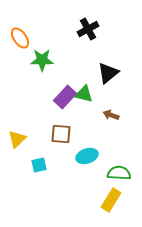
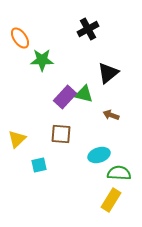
cyan ellipse: moved 12 px right, 1 px up
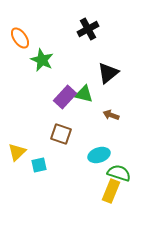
green star: rotated 25 degrees clockwise
brown square: rotated 15 degrees clockwise
yellow triangle: moved 13 px down
green semicircle: rotated 15 degrees clockwise
yellow rectangle: moved 9 px up; rotated 10 degrees counterclockwise
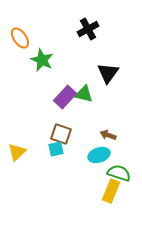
black triangle: rotated 15 degrees counterclockwise
brown arrow: moved 3 px left, 20 px down
cyan square: moved 17 px right, 16 px up
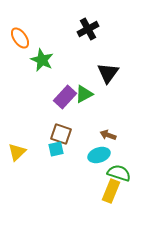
green triangle: rotated 42 degrees counterclockwise
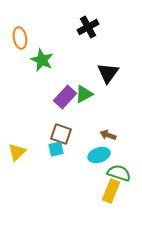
black cross: moved 2 px up
orange ellipse: rotated 25 degrees clockwise
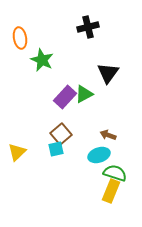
black cross: rotated 15 degrees clockwise
brown square: rotated 30 degrees clockwise
green semicircle: moved 4 px left
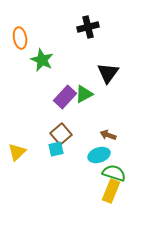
green semicircle: moved 1 px left
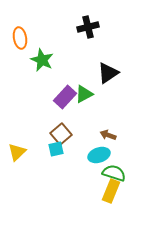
black triangle: rotated 20 degrees clockwise
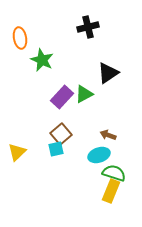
purple rectangle: moved 3 px left
